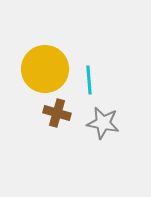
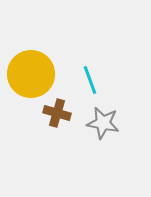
yellow circle: moved 14 px left, 5 px down
cyan line: moved 1 px right; rotated 16 degrees counterclockwise
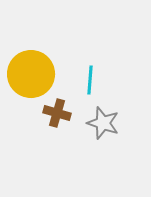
cyan line: rotated 24 degrees clockwise
gray star: rotated 8 degrees clockwise
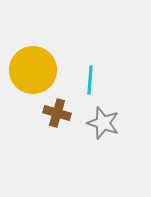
yellow circle: moved 2 px right, 4 px up
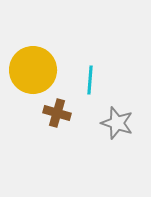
gray star: moved 14 px right
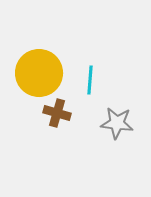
yellow circle: moved 6 px right, 3 px down
gray star: rotated 12 degrees counterclockwise
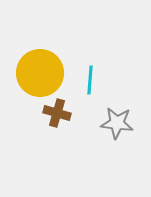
yellow circle: moved 1 px right
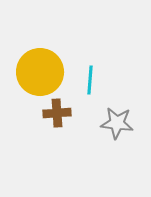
yellow circle: moved 1 px up
brown cross: rotated 20 degrees counterclockwise
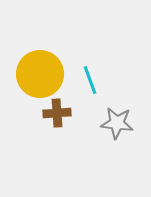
yellow circle: moved 2 px down
cyan line: rotated 24 degrees counterclockwise
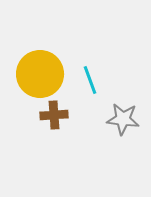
brown cross: moved 3 px left, 2 px down
gray star: moved 6 px right, 4 px up
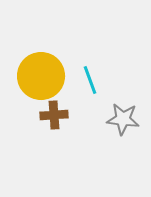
yellow circle: moved 1 px right, 2 px down
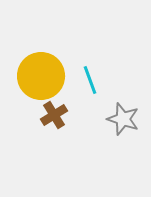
brown cross: rotated 28 degrees counterclockwise
gray star: rotated 12 degrees clockwise
